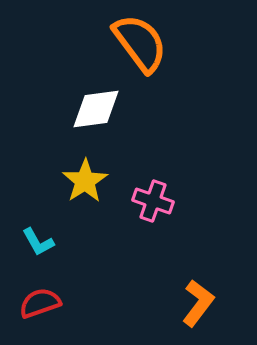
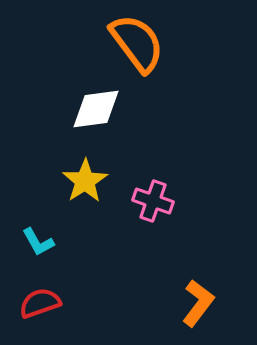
orange semicircle: moved 3 px left
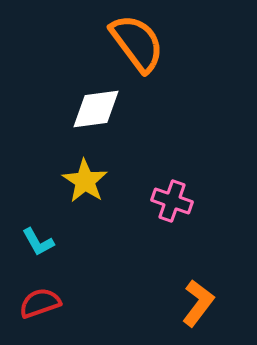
yellow star: rotated 6 degrees counterclockwise
pink cross: moved 19 px right
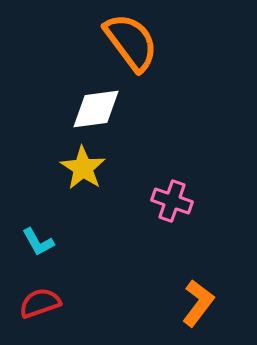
orange semicircle: moved 6 px left, 1 px up
yellow star: moved 2 px left, 13 px up
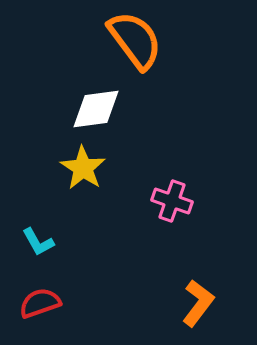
orange semicircle: moved 4 px right, 2 px up
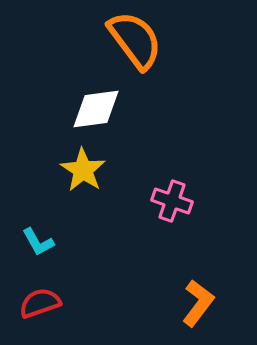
yellow star: moved 2 px down
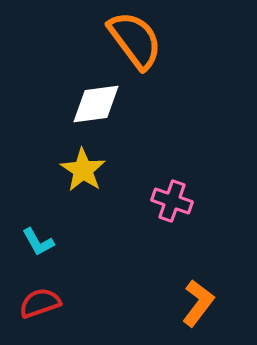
white diamond: moved 5 px up
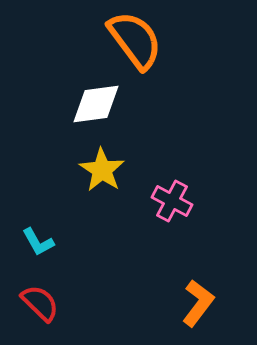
yellow star: moved 19 px right
pink cross: rotated 9 degrees clockwise
red semicircle: rotated 63 degrees clockwise
